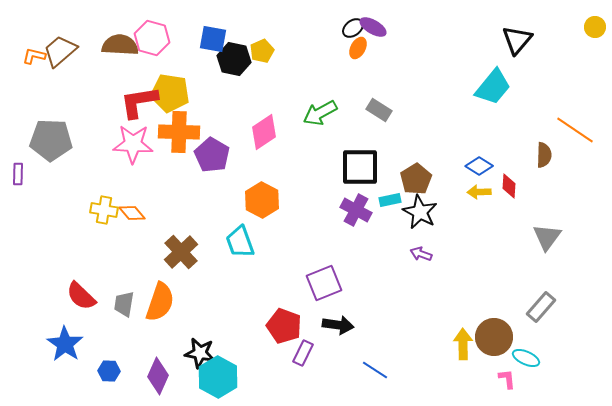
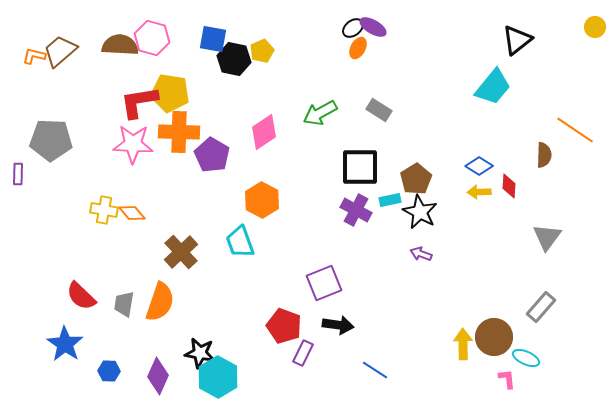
black triangle at (517, 40): rotated 12 degrees clockwise
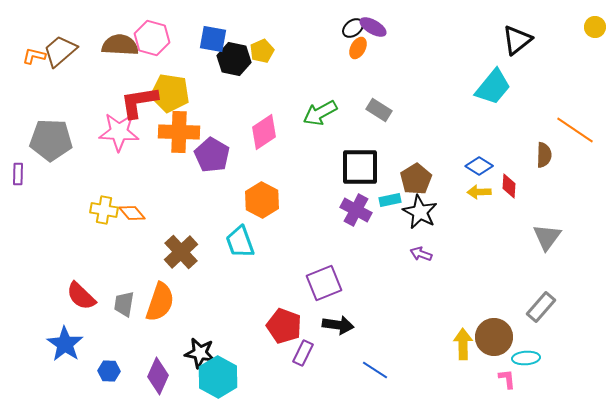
pink star at (133, 144): moved 14 px left, 12 px up
cyan ellipse at (526, 358): rotated 28 degrees counterclockwise
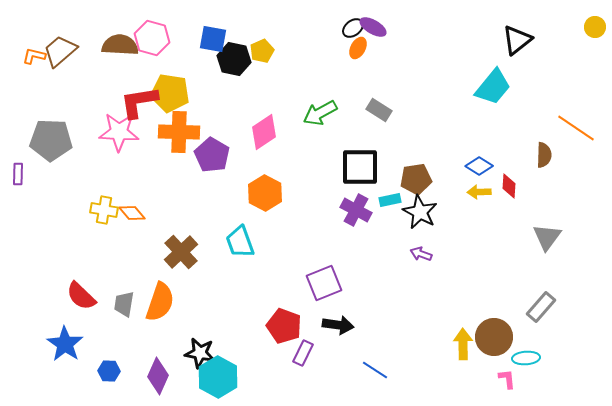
orange line at (575, 130): moved 1 px right, 2 px up
brown pentagon at (416, 179): rotated 24 degrees clockwise
orange hexagon at (262, 200): moved 3 px right, 7 px up
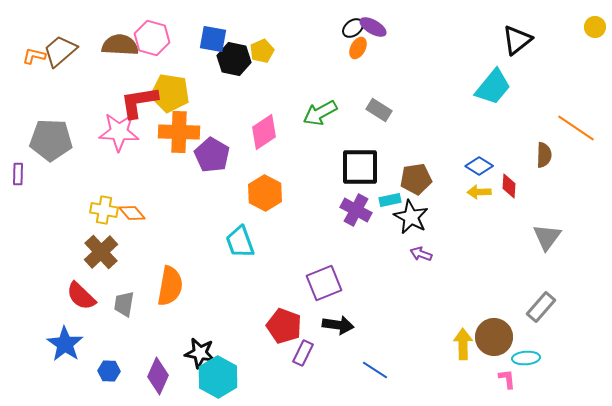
black star at (420, 212): moved 9 px left, 5 px down
brown cross at (181, 252): moved 80 px left
orange semicircle at (160, 302): moved 10 px right, 16 px up; rotated 9 degrees counterclockwise
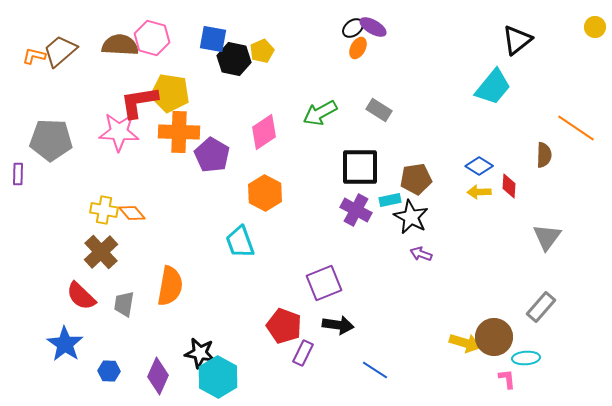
yellow arrow at (463, 344): moved 2 px right, 1 px up; rotated 108 degrees clockwise
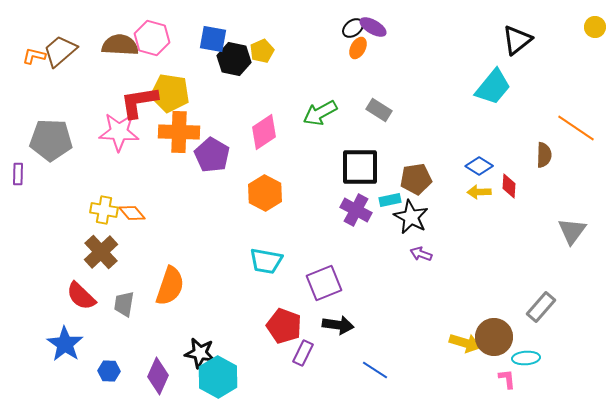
gray triangle at (547, 237): moved 25 px right, 6 px up
cyan trapezoid at (240, 242): moved 26 px right, 19 px down; rotated 60 degrees counterclockwise
orange semicircle at (170, 286): rotated 9 degrees clockwise
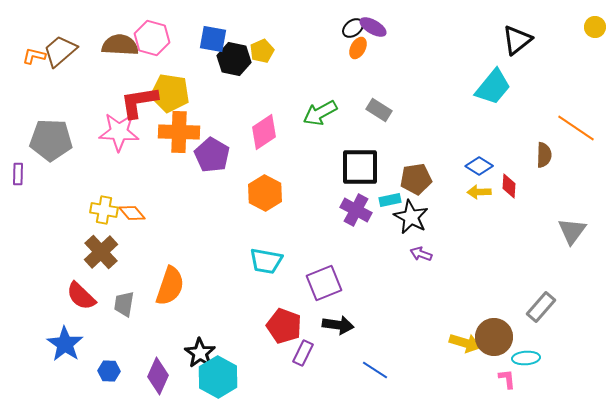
black star at (200, 353): rotated 24 degrees clockwise
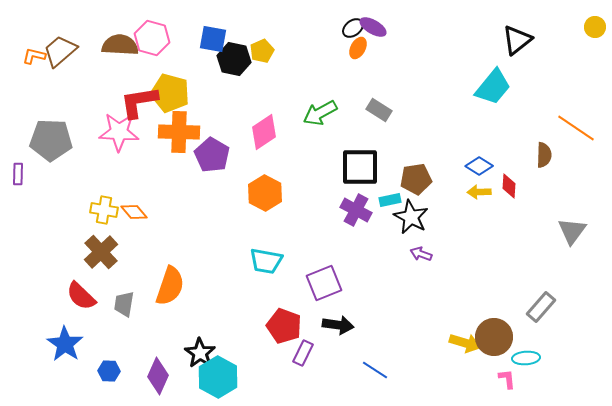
yellow pentagon at (170, 93): rotated 6 degrees clockwise
orange diamond at (132, 213): moved 2 px right, 1 px up
